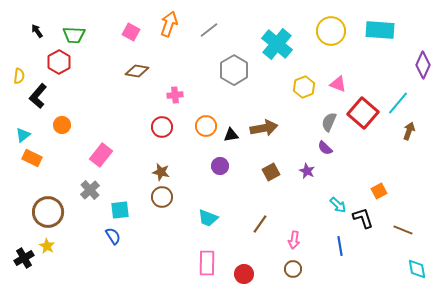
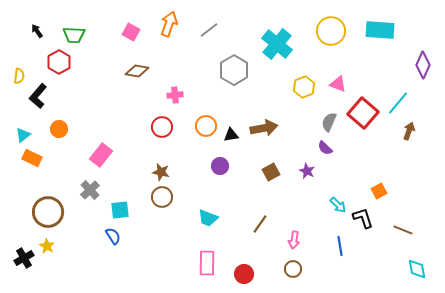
orange circle at (62, 125): moved 3 px left, 4 px down
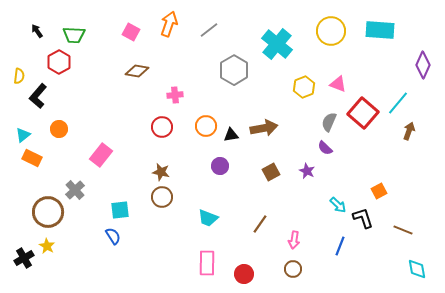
gray cross at (90, 190): moved 15 px left
blue line at (340, 246): rotated 30 degrees clockwise
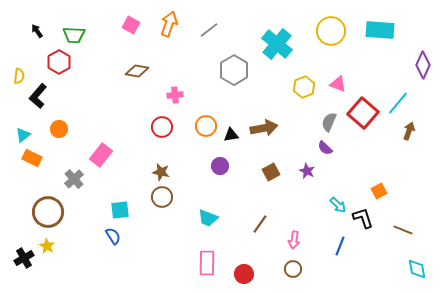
pink square at (131, 32): moved 7 px up
gray cross at (75, 190): moved 1 px left, 11 px up
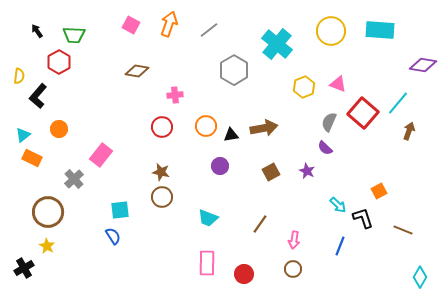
purple diamond at (423, 65): rotated 76 degrees clockwise
black cross at (24, 258): moved 10 px down
cyan diamond at (417, 269): moved 3 px right, 8 px down; rotated 40 degrees clockwise
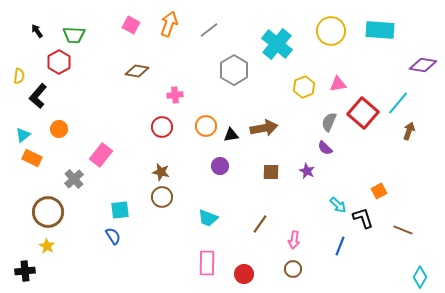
pink triangle at (338, 84): rotated 30 degrees counterclockwise
brown square at (271, 172): rotated 30 degrees clockwise
black cross at (24, 268): moved 1 px right, 3 px down; rotated 24 degrees clockwise
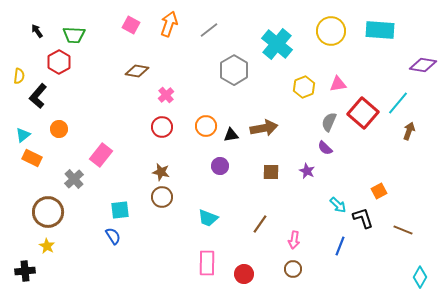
pink cross at (175, 95): moved 9 px left; rotated 35 degrees counterclockwise
